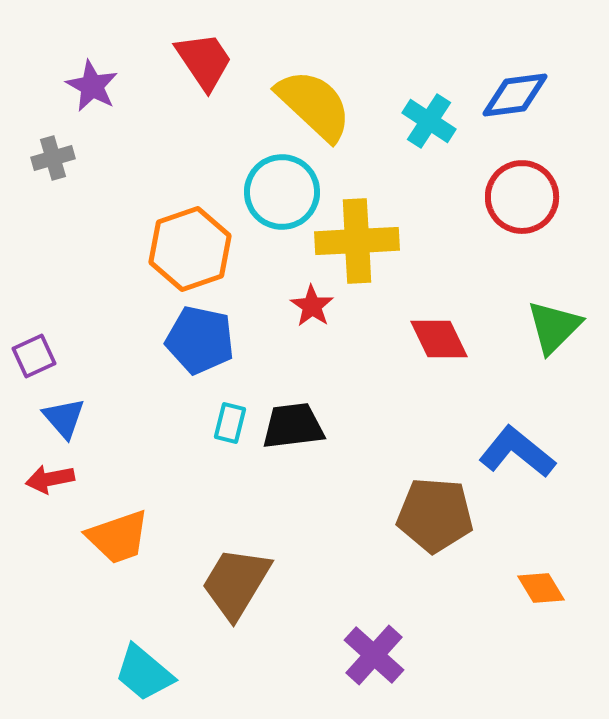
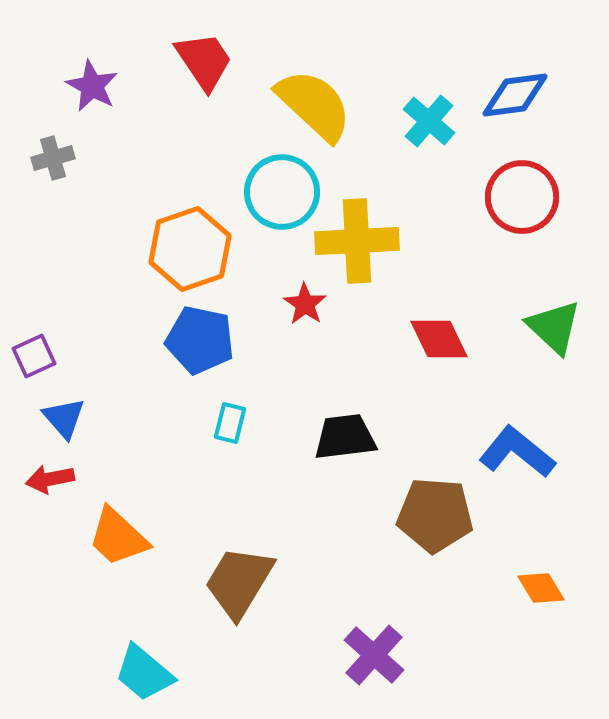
cyan cross: rotated 8 degrees clockwise
red star: moved 7 px left, 2 px up
green triangle: rotated 32 degrees counterclockwise
black trapezoid: moved 52 px right, 11 px down
orange trapezoid: rotated 62 degrees clockwise
brown trapezoid: moved 3 px right, 1 px up
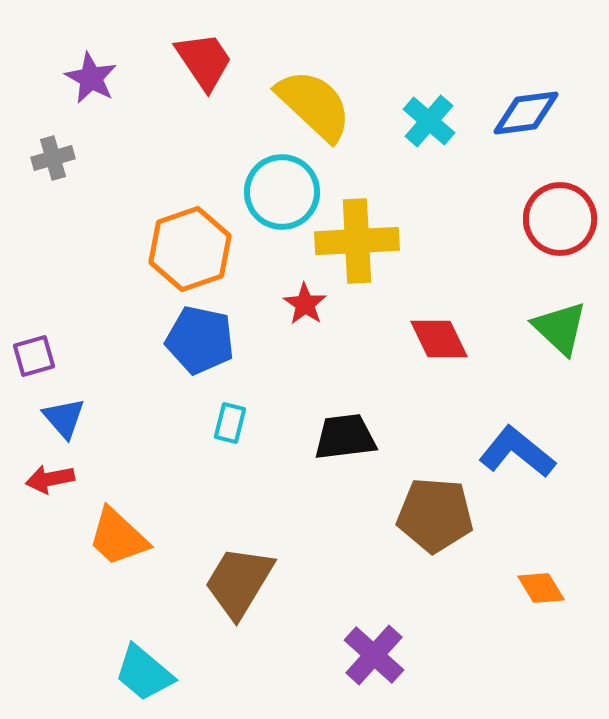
purple star: moved 1 px left, 8 px up
blue diamond: moved 11 px right, 18 px down
red circle: moved 38 px right, 22 px down
green triangle: moved 6 px right, 1 px down
purple square: rotated 9 degrees clockwise
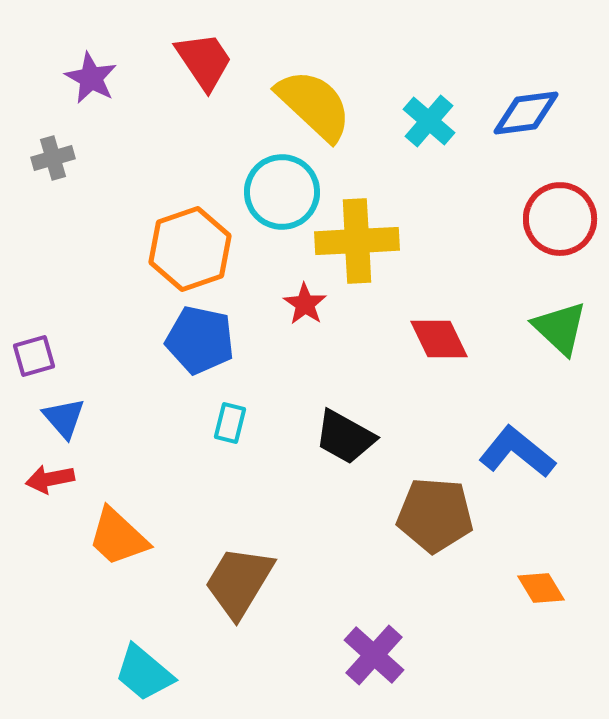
black trapezoid: rotated 144 degrees counterclockwise
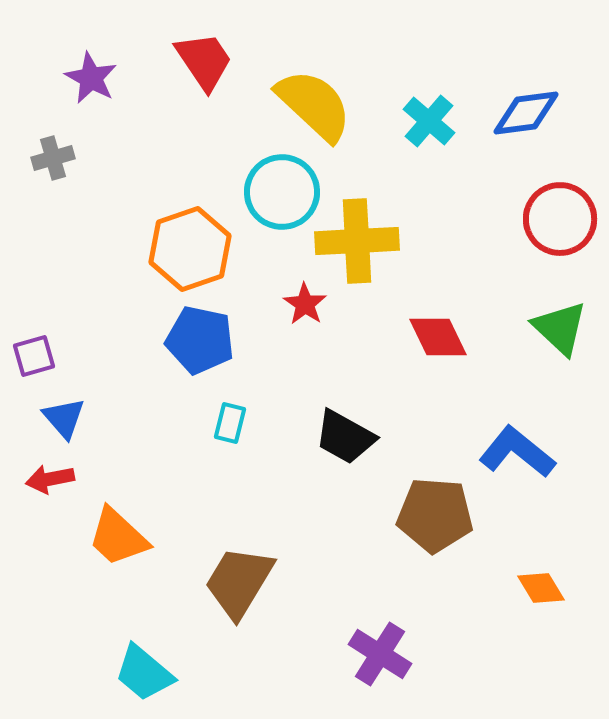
red diamond: moved 1 px left, 2 px up
purple cross: moved 6 px right, 1 px up; rotated 10 degrees counterclockwise
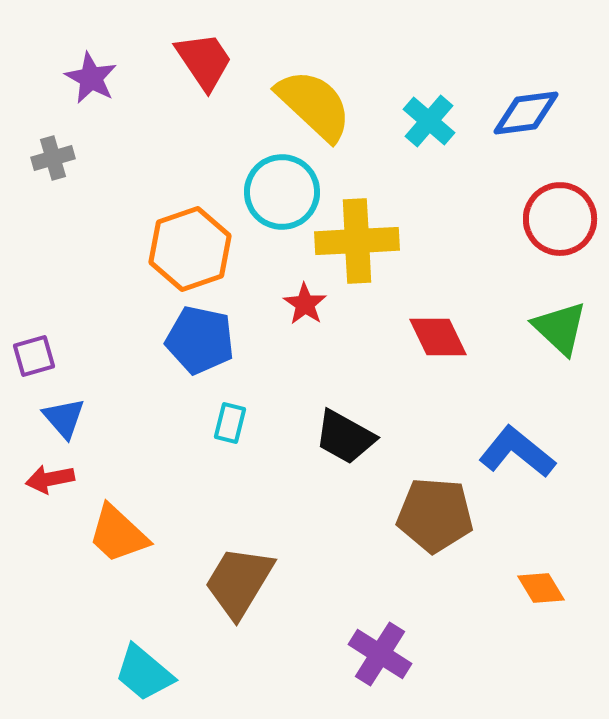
orange trapezoid: moved 3 px up
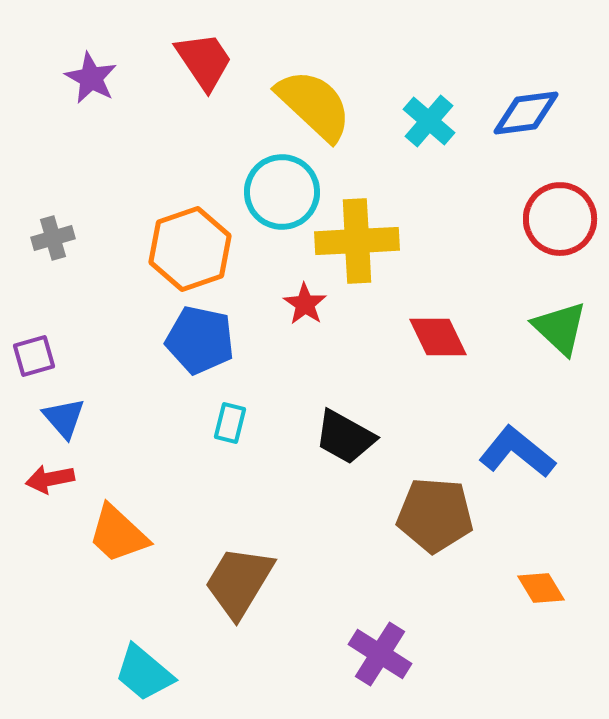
gray cross: moved 80 px down
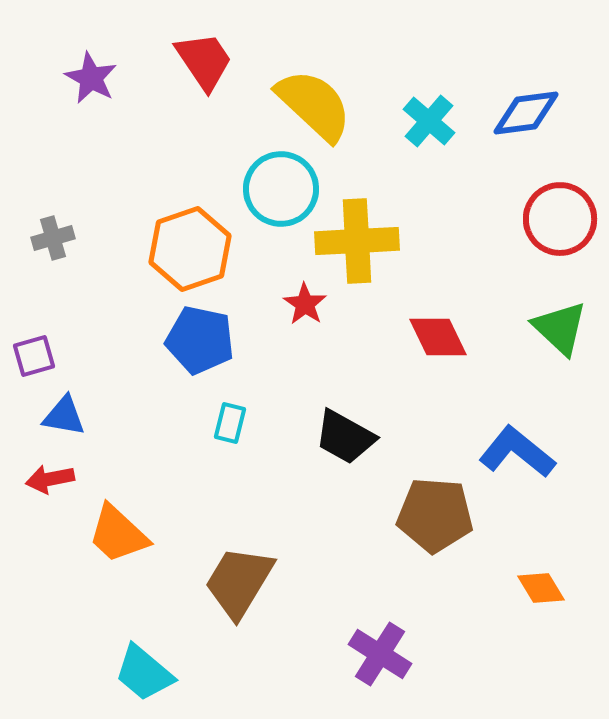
cyan circle: moved 1 px left, 3 px up
blue triangle: moved 2 px up; rotated 39 degrees counterclockwise
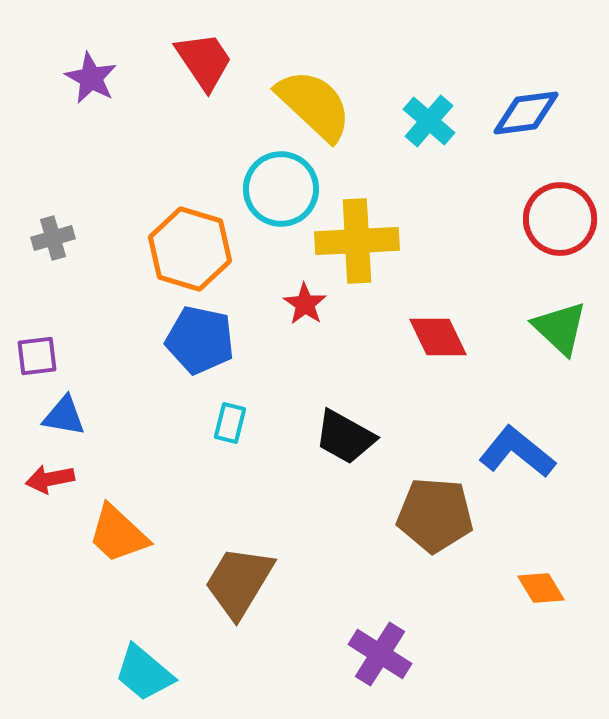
orange hexagon: rotated 24 degrees counterclockwise
purple square: moved 3 px right; rotated 9 degrees clockwise
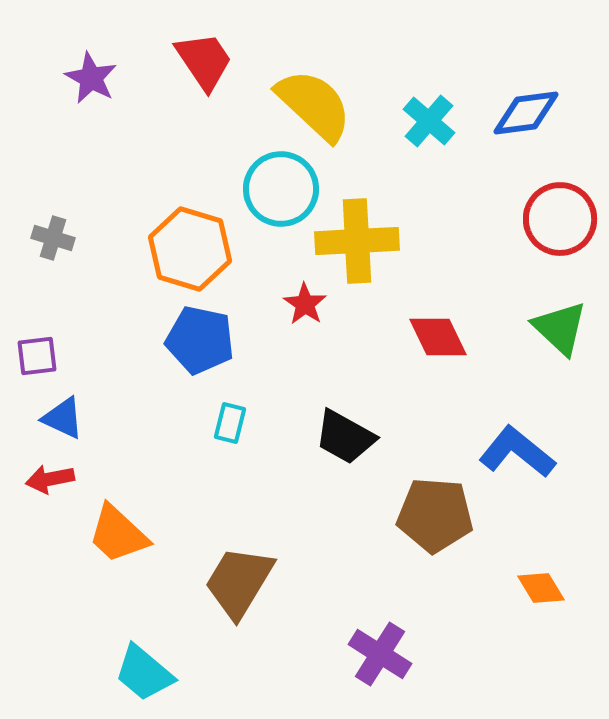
gray cross: rotated 33 degrees clockwise
blue triangle: moved 1 px left, 2 px down; rotated 15 degrees clockwise
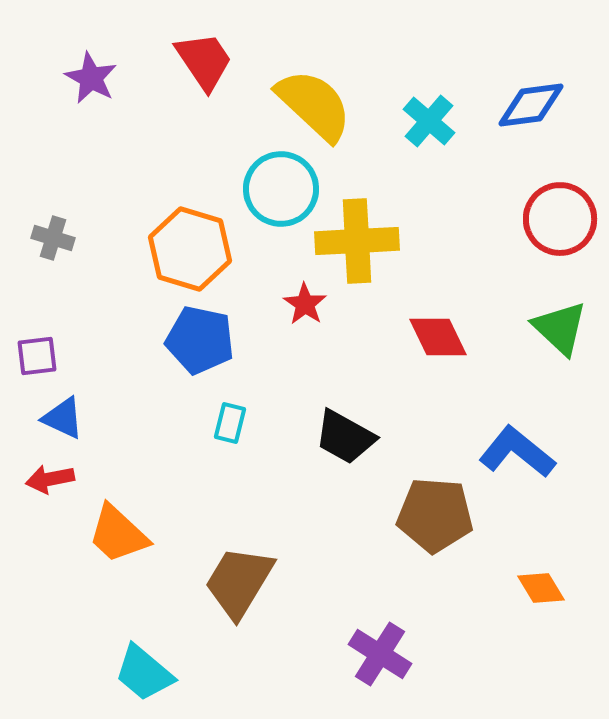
blue diamond: moved 5 px right, 8 px up
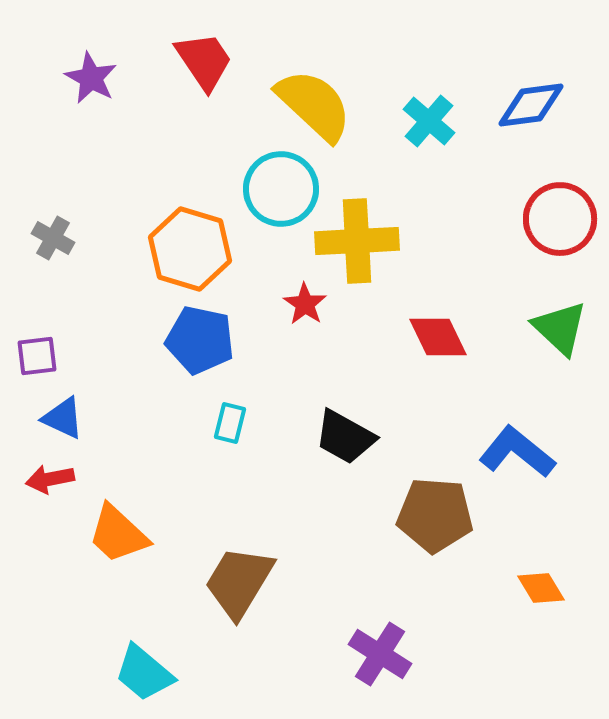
gray cross: rotated 12 degrees clockwise
